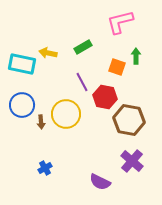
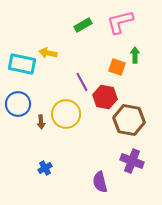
green rectangle: moved 22 px up
green arrow: moved 1 px left, 1 px up
blue circle: moved 4 px left, 1 px up
purple cross: rotated 20 degrees counterclockwise
purple semicircle: rotated 50 degrees clockwise
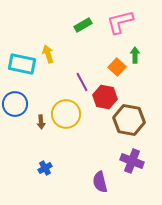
yellow arrow: moved 1 px down; rotated 60 degrees clockwise
orange square: rotated 24 degrees clockwise
blue circle: moved 3 px left
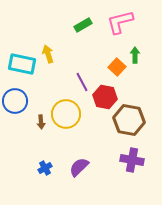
blue circle: moved 3 px up
purple cross: moved 1 px up; rotated 10 degrees counterclockwise
purple semicircle: moved 21 px left, 15 px up; rotated 60 degrees clockwise
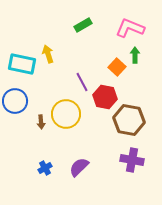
pink L-shape: moved 10 px right, 6 px down; rotated 36 degrees clockwise
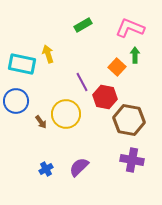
blue circle: moved 1 px right
brown arrow: rotated 32 degrees counterclockwise
blue cross: moved 1 px right, 1 px down
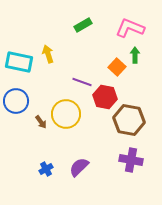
cyan rectangle: moved 3 px left, 2 px up
purple line: rotated 42 degrees counterclockwise
purple cross: moved 1 px left
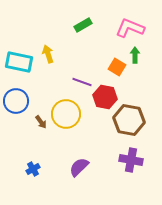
orange square: rotated 12 degrees counterclockwise
blue cross: moved 13 px left
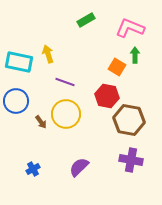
green rectangle: moved 3 px right, 5 px up
purple line: moved 17 px left
red hexagon: moved 2 px right, 1 px up
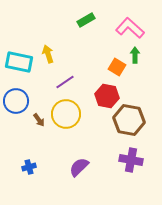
pink L-shape: rotated 20 degrees clockwise
purple line: rotated 54 degrees counterclockwise
brown arrow: moved 2 px left, 2 px up
blue cross: moved 4 px left, 2 px up; rotated 16 degrees clockwise
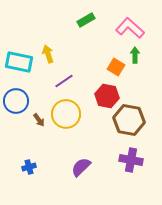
orange square: moved 1 px left
purple line: moved 1 px left, 1 px up
purple semicircle: moved 2 px right
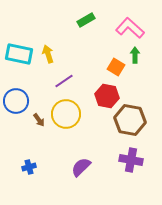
cyan rectangle: moved 8 px up
brown hexagon: moved 1 px right
